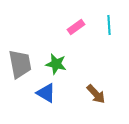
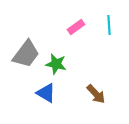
gray trapezoid: moved 6 px right, 10 px up; rotated 48 degrees clockwise
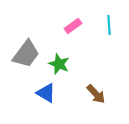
pink rectangle: moved 3 px left, 1 px up
green star: moved 3 px right; rotated 10 degrees clockwise
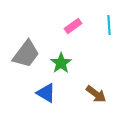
green star: moved 2 px right, 1 px up; rotated 15 degrees clockwise
brown arrow: rotated 10 degrees counterclockwise
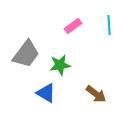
green star: moved 1 px left, 2 px down; rotated 25 degrees clockwise
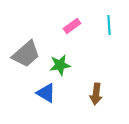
pink rectangle: moved 1 px left
gray trapezoid: rotated 12 degrees clockwise
brown arrow: rotated 60 degrees clockwise
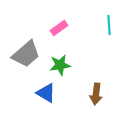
pink rectangle: moved 13 px left, 2 px down
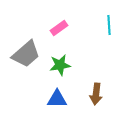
blue triangle: moved 11 px right, 6 px down; rotated 30 degrees counterclockwise
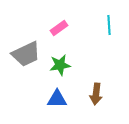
gray trapezoid: rotated 16 degrees clockwise
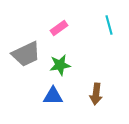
cyan line: rotated 12 degrees counterclockwise
blue triangle: moved 4 px left, 3 px up
